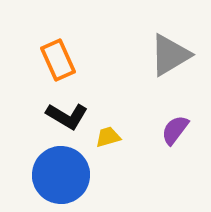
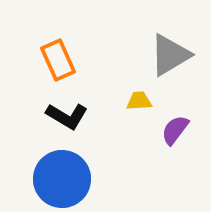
yellow trapezoid: moved 31 px right, 36 px up; rotated 12 degrees clockwise
blue circle: moved 1 px right, 4 px down
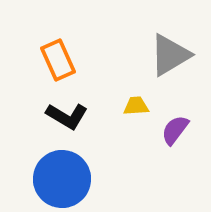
yellow trapezoid: moved 3 px left, 5 px down
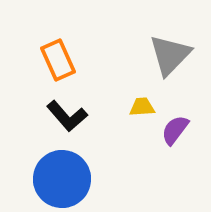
gray triangle: rotated 15 degrees counterclockwise
yellow trapezoid: moved 6 px right, 1 px down
black L-shape: rotated 18 degrees clockwise
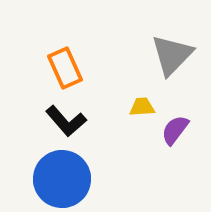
gray triangle: moved 2 px right
orange rectangle: moved 7 px right, 8 px down
black L-shape: moved 1 px left, 5 px down
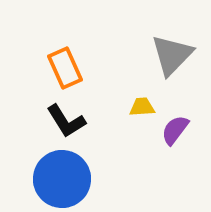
black L-shape: rotated 9 degrees clockwise
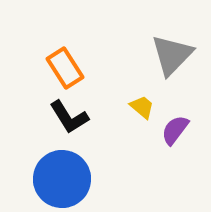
orange rectangle: rotated 9 degrees counterclockwise
yellow trapezoid: rotated 44 degrees clockwise
black L-shape: moved 3 px right, 4 px up
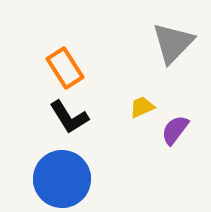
gray triangle: moved 1 px right, 12 px up
yellow trapezoid: rotated 64 degrees counterclockwise
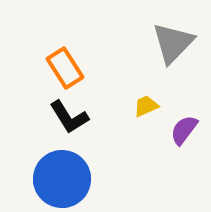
yellow trapezoid: moved 4 px right, 1 px up
purple semicircle: moved 9 px right
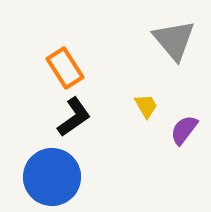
gray triangle: moved 1 px right, 3 px up; rotated 24 degrees counterclockwise
yellow trapezoid: rotated 84 degrees clockwise
black L-shape: moved 5 px right; rotated 93 degrees counterclockwise
blue circle: moved 10 px left, 2 px up
